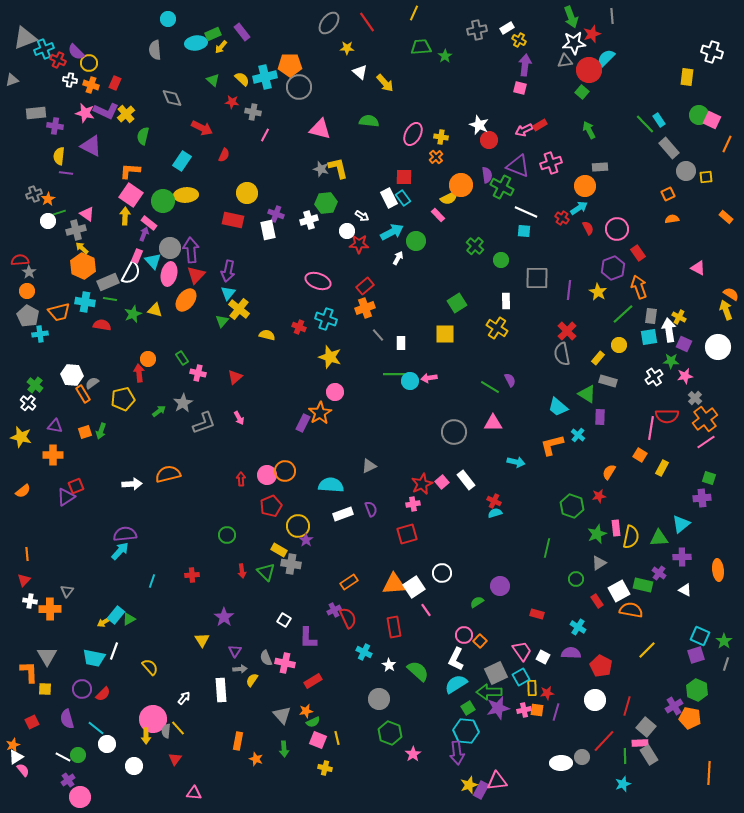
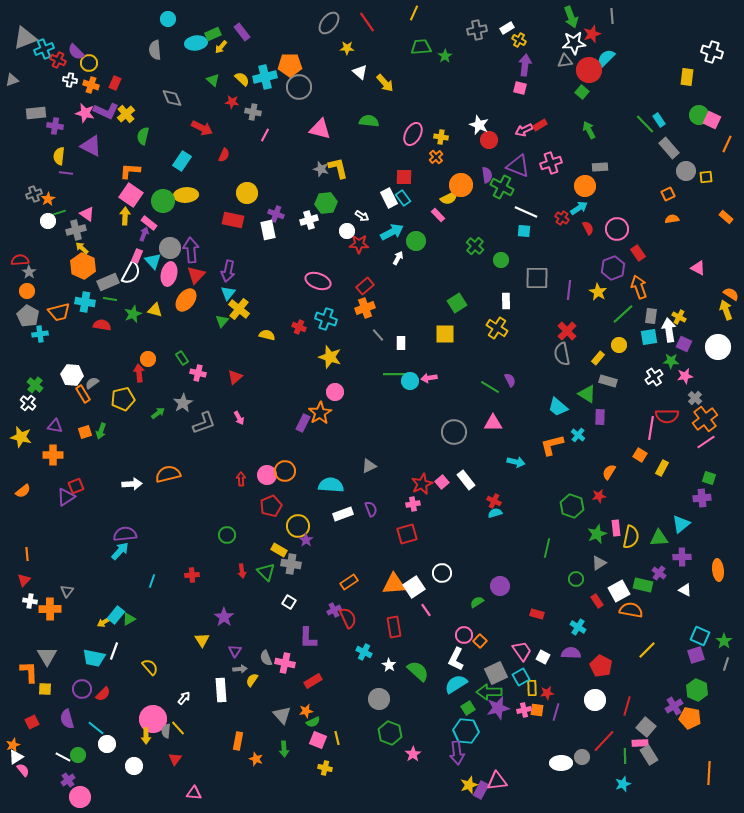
green arrow at (159, 411): moved 1 px left, 2 px down
white square at (284, 620): moved 5 px right, 18 px up
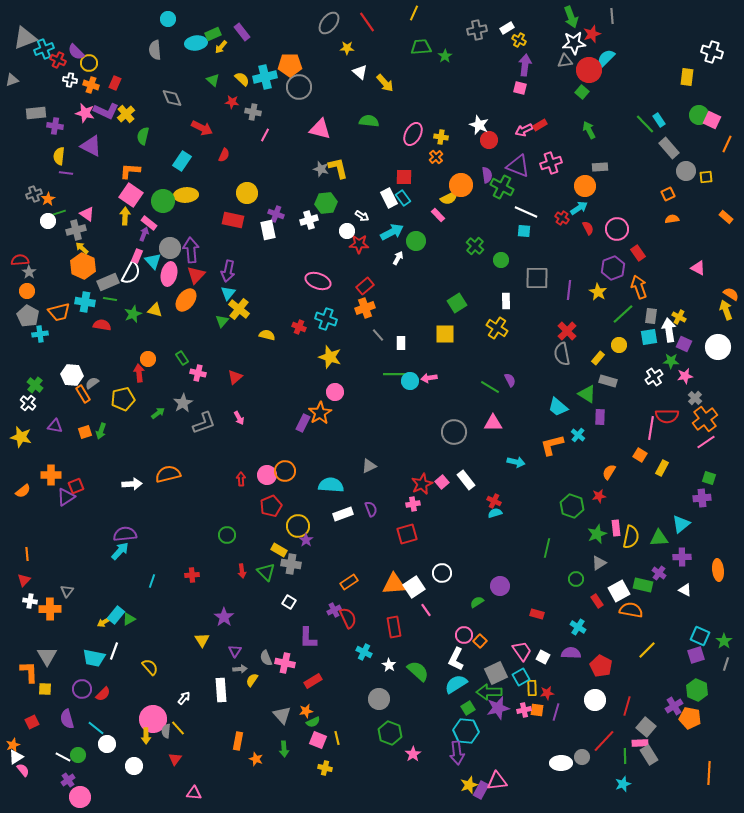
orange cross at (53, 455): moved 2 px left, 20 px down
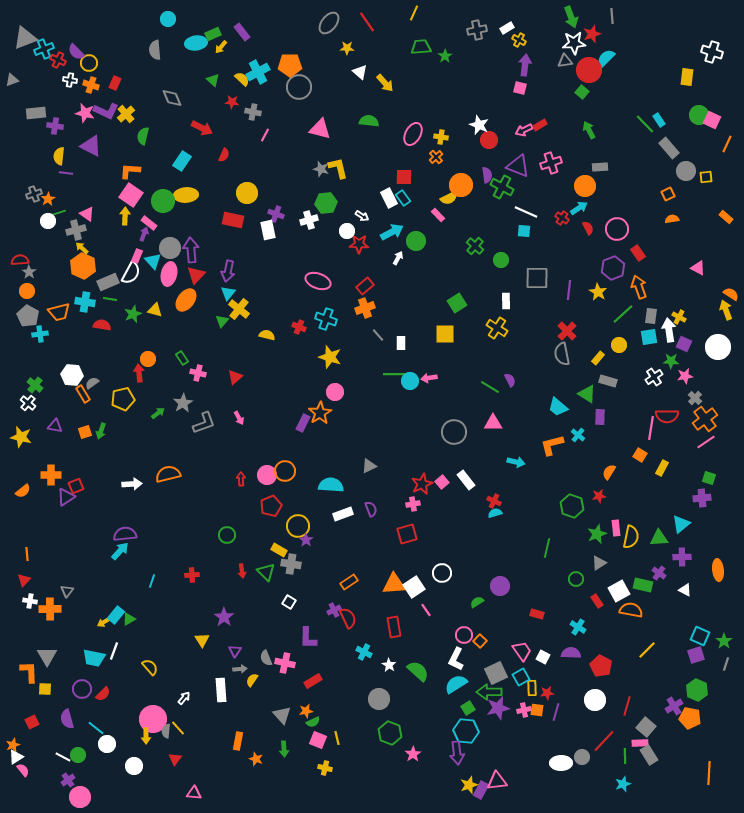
cyan cross at (265, 77): moved 7 px left, 5 px up; rotated 15 degrees counterclockwise
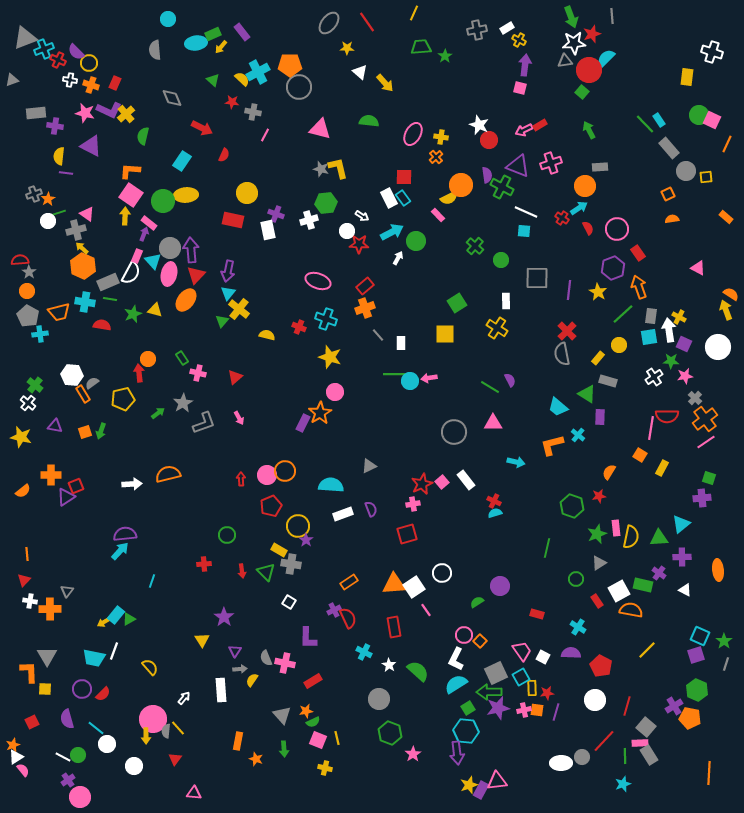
purple L-shape at (106, 111): moved 3 px right, 1 px up
red cross at (192, 575): moved 12 px right, 11 px up
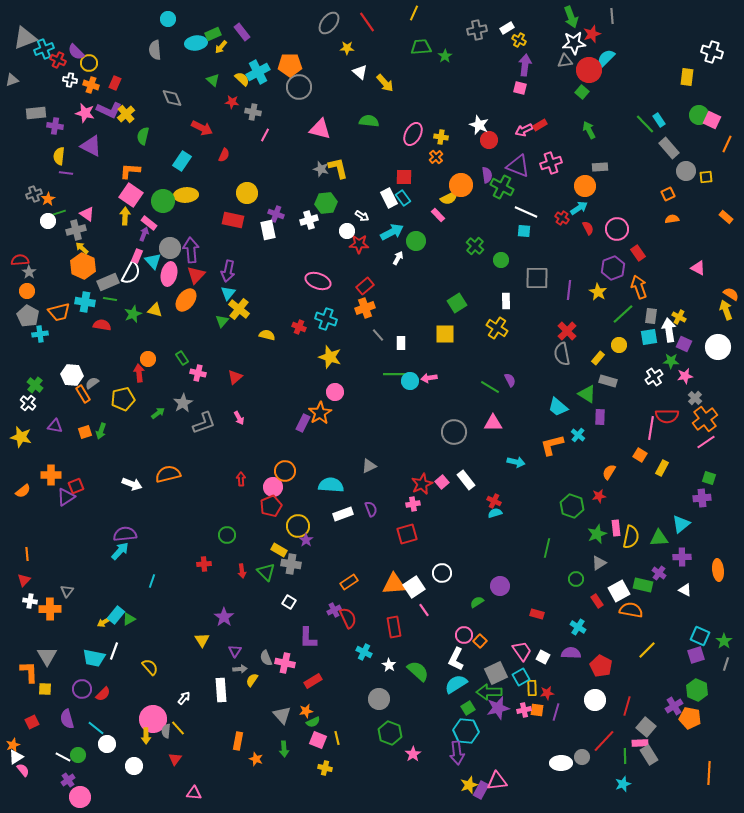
pink circle at (267, 475): moved 6 px right, 12 px down
white arrow at (132, 484): rotated 24 degrees clockwise
pink line at (426, 610): moved 2 px left
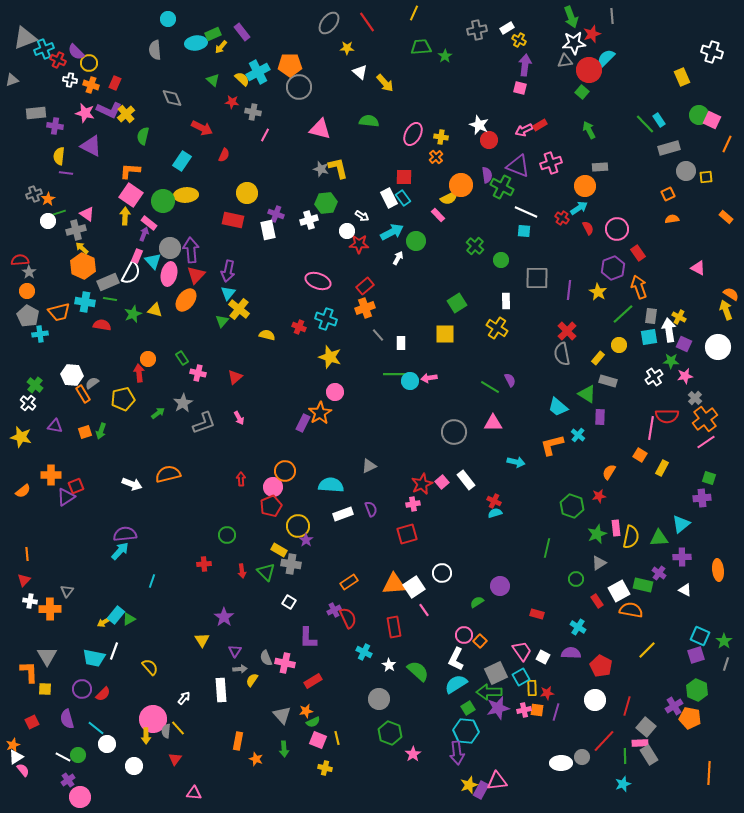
yellow rectangle at (687, 77): moved 5 px left; rotated 30 degrees counterclockwise
gray rectangle at (669, 148): rotated 65 degrees counterclockwise
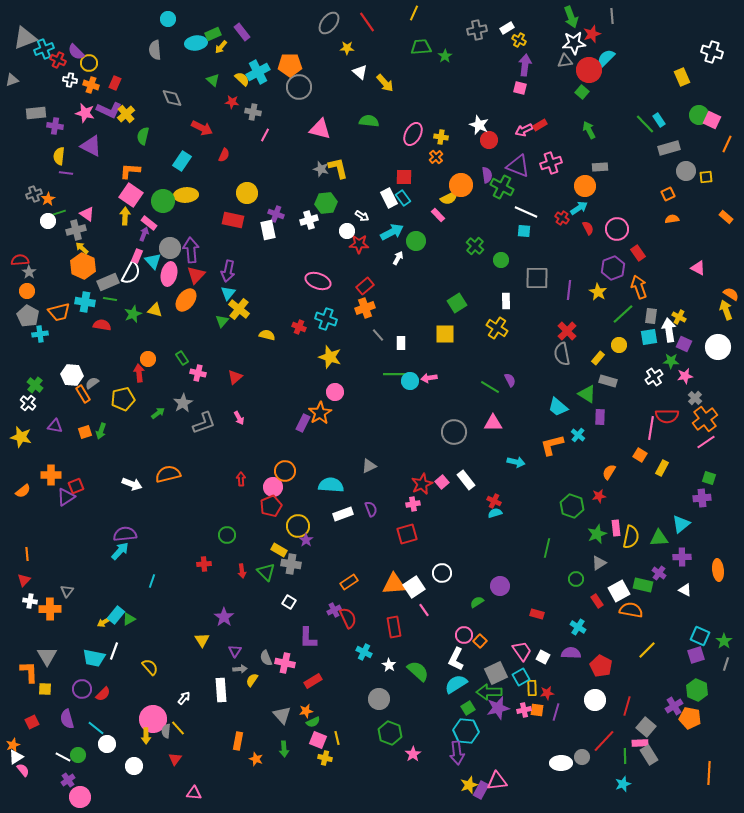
yellow cross at (325, 768): moved 10 px up
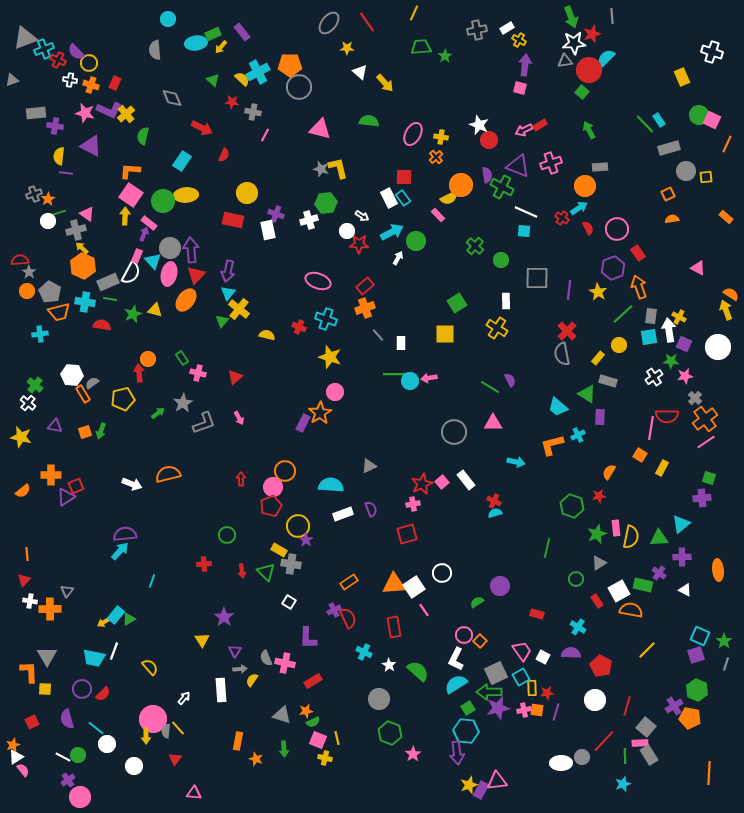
gray pentagon at (28, 316): moved 22 px right, 24 px up
cyan cross at (578, 435): rotated 24 degrees clockwise
gray triangle at (282, 715): rotated 30 degrees counterclockwise
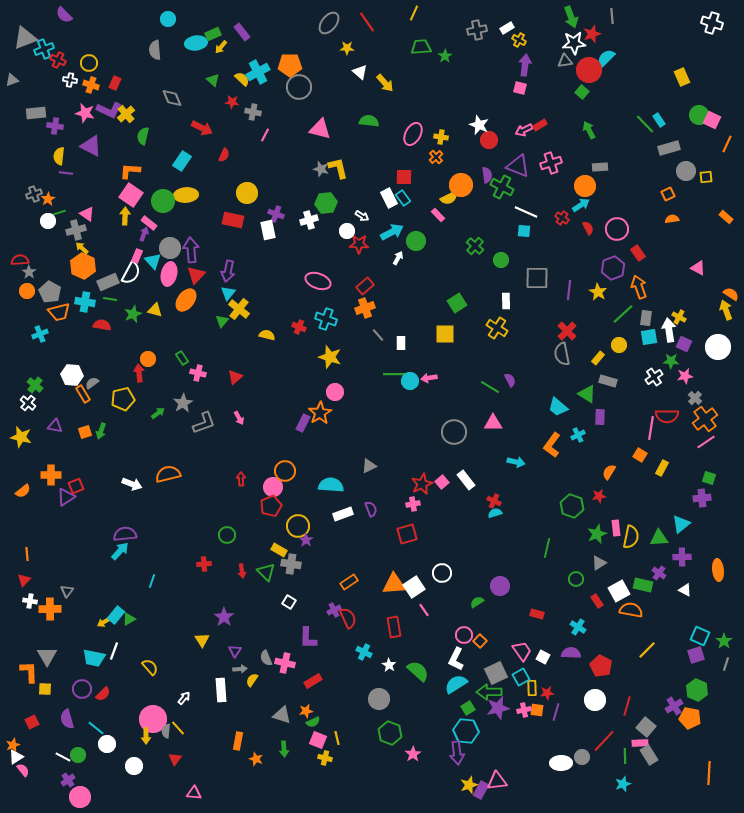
purple semicircle at (76, 52): moved 12 px left, 37 px up
white cross at (712, 52): moved 29 px up
cyan arrow at (579, 208): moved 2 px right, 3 px up
gray rectangle at (651, 316): moved 5 px left, 2 px down
cyan cross at (40, 334): rotated 14 degrees counterclockwise
orange L-shape at (552, 445): rotated 40 degrees counterclockwise
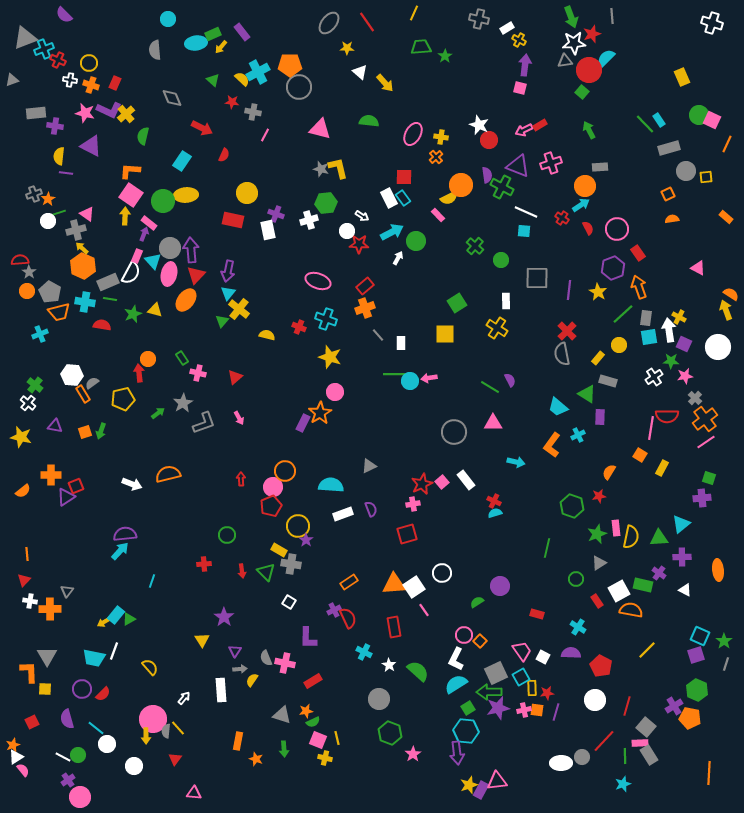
gray cross at (477, 30): moved 2 px right, 11 px up; rotated 24 degrees clockwise
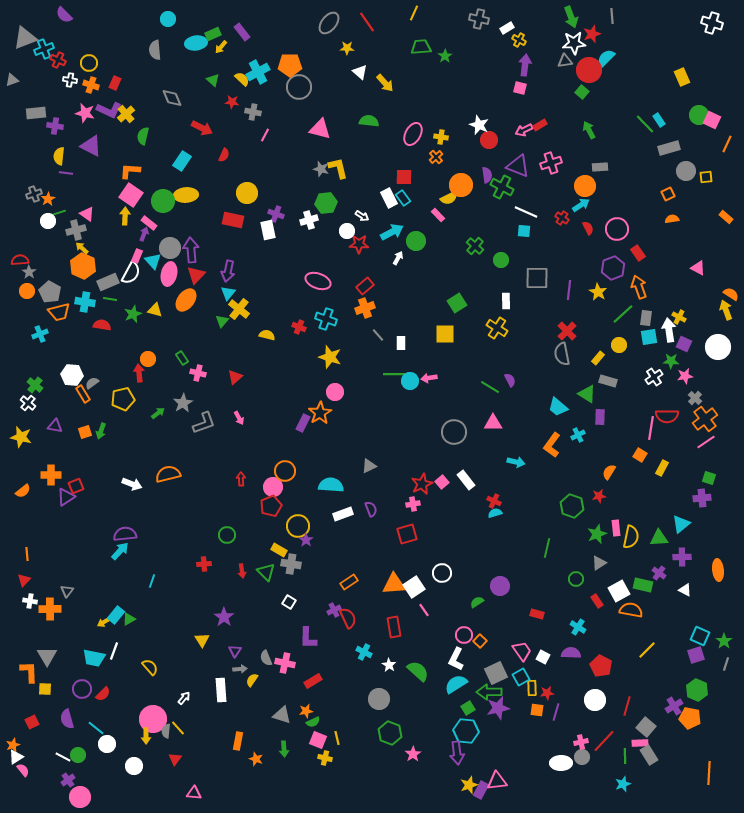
pink cross at (524, 710): moved 57 px right, 32 px down
